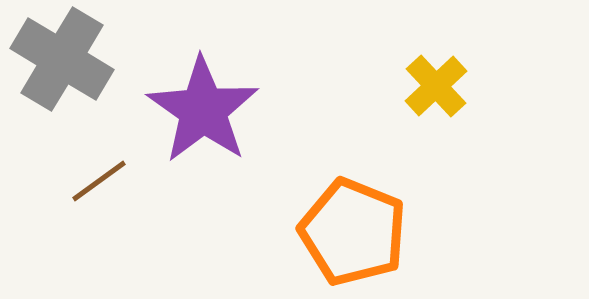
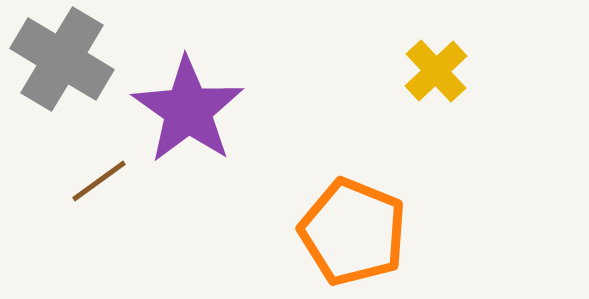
yellow cross: moved 15 px up
purple star: moved 15 px left
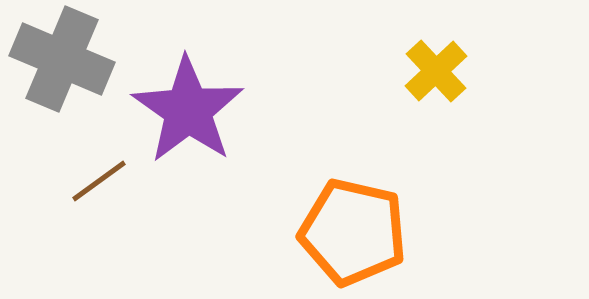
gray cross: rotated 8 degrees counterclockwise
orange pentagon: rotated 9 degrees counterclockwise
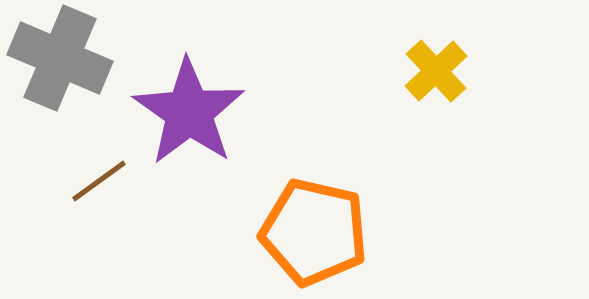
gray cross: moved 2 px left, 1 px up
purple star: moved 1 px right, 2 px down
orange pentagon: moved 39 px left
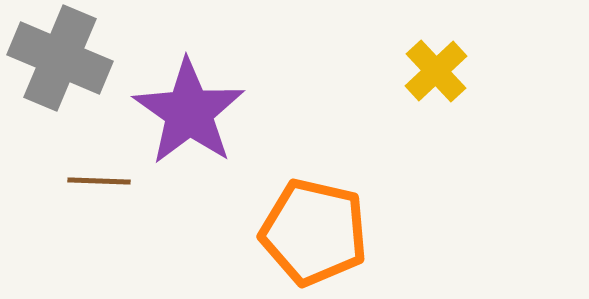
brown line: rotated 38 degrees clockwise
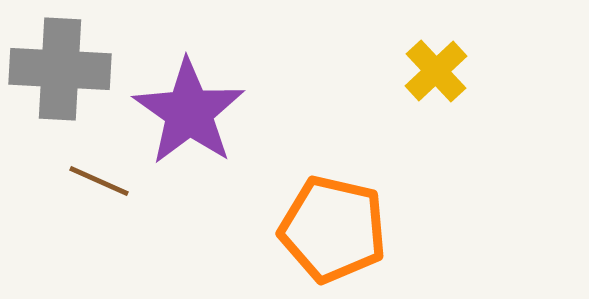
gray cross: moved 11 px down; rotated 20 degrees counterclockwise
brown line: rotated 22 degrees clockwise
orange pentagon: moved 19 px right, 3 px up
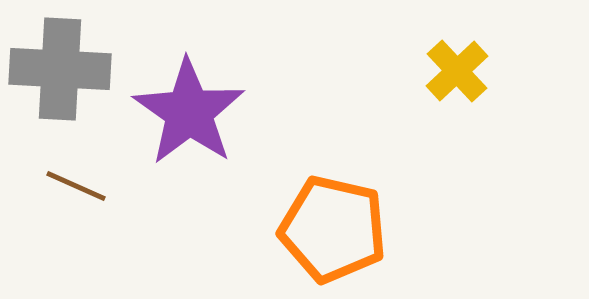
yellow cross: moved 21 px right
brown line: moved 23 px left, 5 px down
